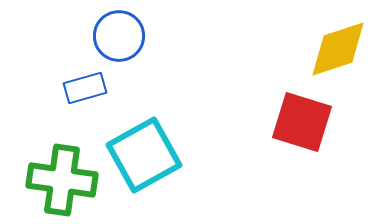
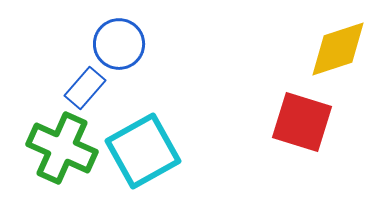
blue circle: moved 8 px down
blue rectangle: rotated 33 degrees counterclockwise
cyan square: moved 1 px left, 4 px up
green cross: moved 32 px up; rotated 16 degrees clockwise
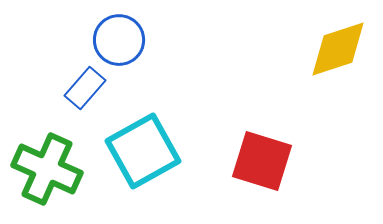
blue circle: moved 4 px up
red square: moved 40 px left, 39 px down
green cross: moved 15 px left, 21 px down
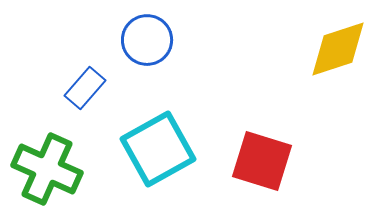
blue circle: moved 28 px right
cyan square: moved 15 px right, 2 px up
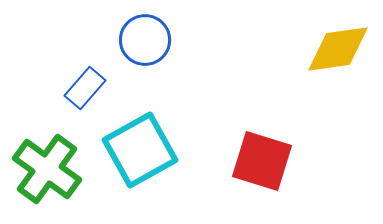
blue circle: moved 2 px left
yellow diamond: rotated 10 degrees clockwise
cyan square: moved 18 px left, 1 px down
green cross: rotated 12 degrees clockwise
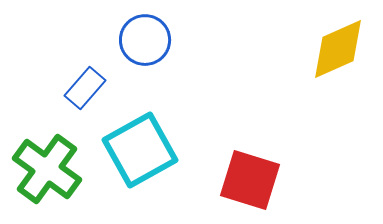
yellow diamond: rotated 16 degrees counterclockwise
red square: moved 12 px left, 19 px down
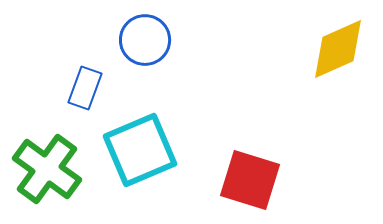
blue rectangle: rotated 21 degrees counterclockwise
cyan square: rotated 6 degrees clockwise
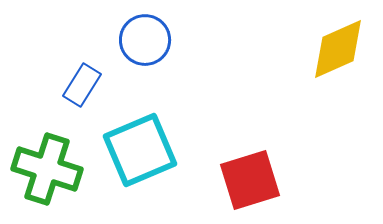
blue rectangle: moved 3 px left, 3 px up; rotated 12 degrees clockwise
green cross: rotated 18 degrees counterclockwise
red square: rotated 34 degrees counterclockwise
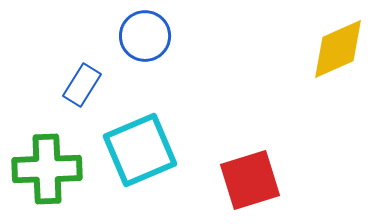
blue circle: moved 4 px up
green cross: rotated 20 degrees counterclockwise
